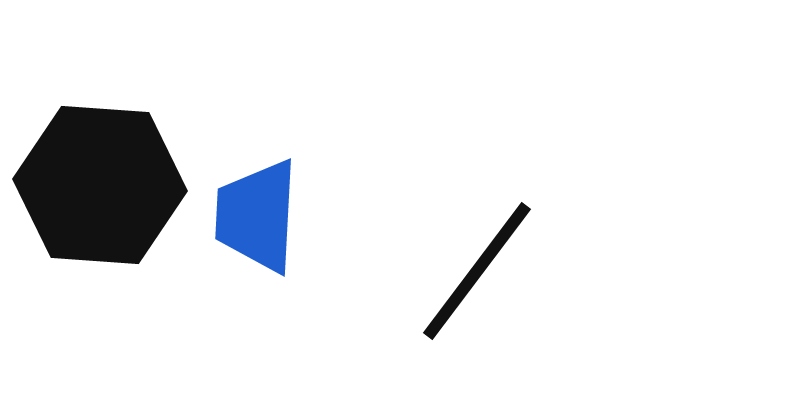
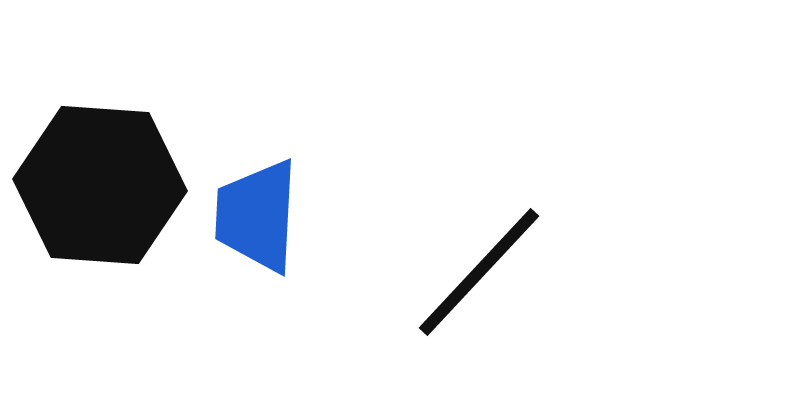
black line: moved 2 px right, 1 px down; rotated 6 degrees clockwise
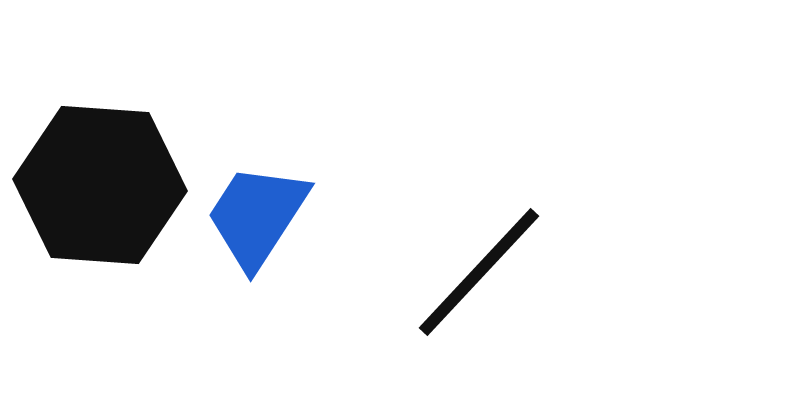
blue trapezoid: rotated 30 degrees clockwise
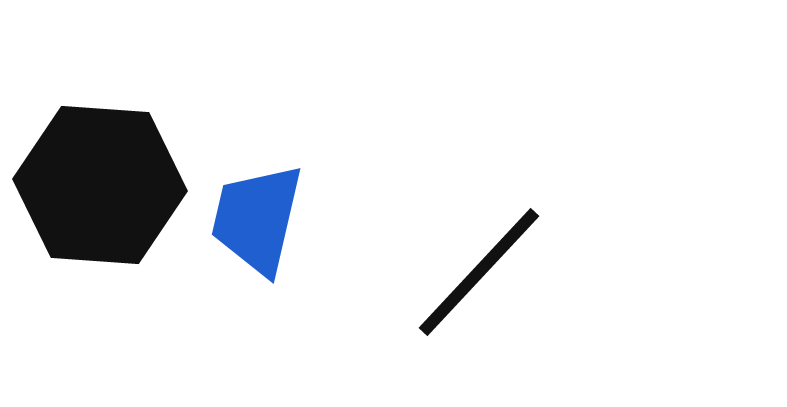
blue trapezoid: moved 3 px down; rotated 20 degrees counterclockwise
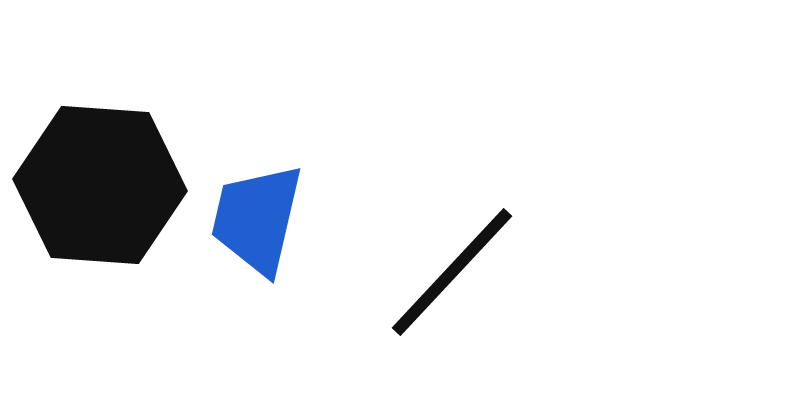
black line: moved 27 px left
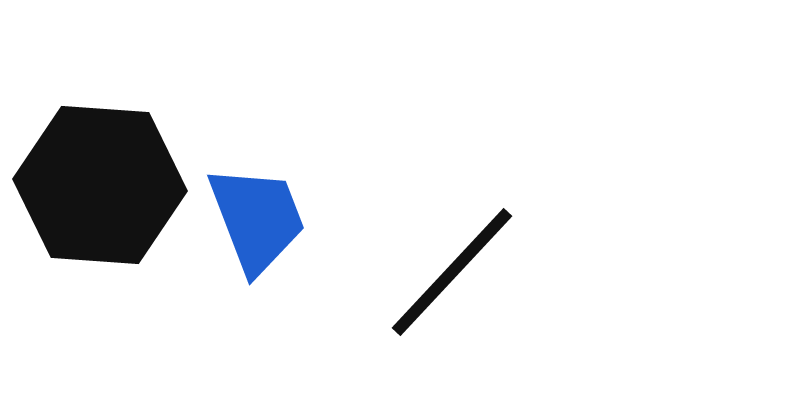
blue trapezoid: rotated 146 degrees clockwise
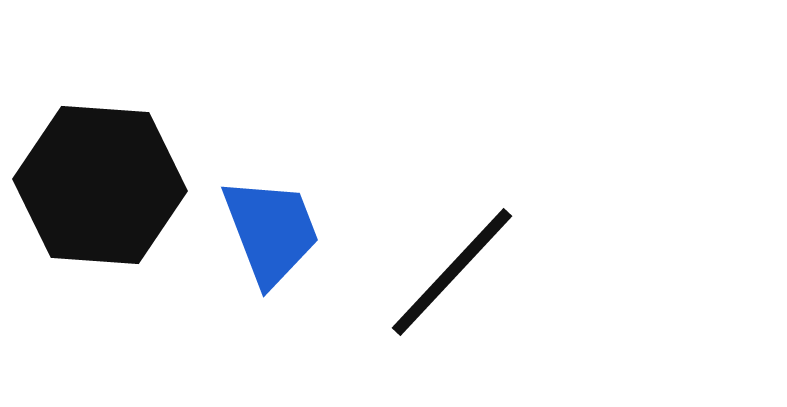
blue trapezoid: moved 14 px right, 12 px down
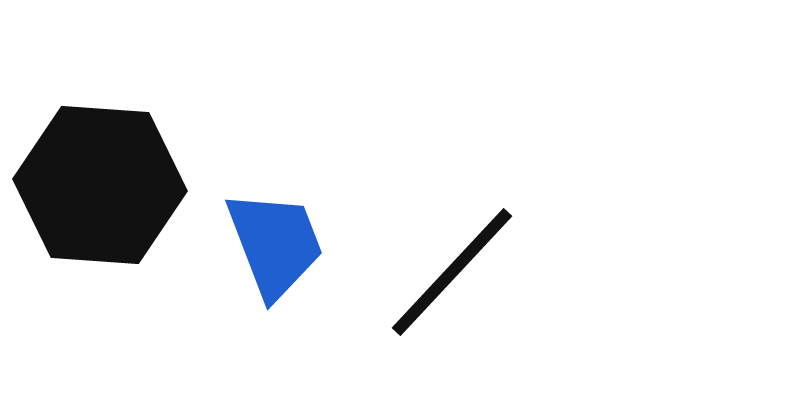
blue trapezoid: moved 4 px right, 13 px down
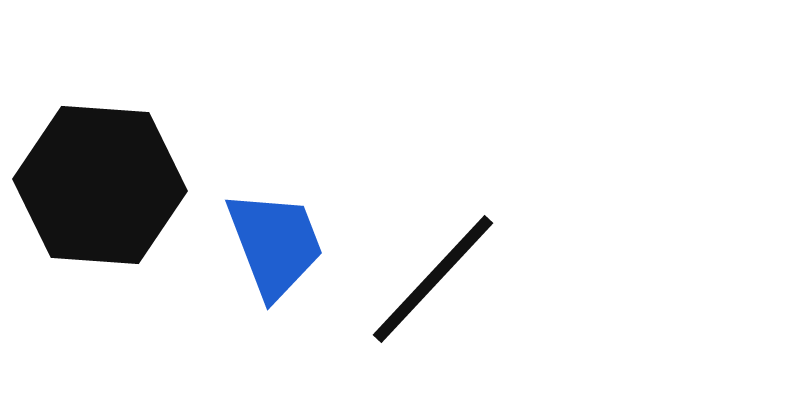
black line: moved 19 px left, 7 px down
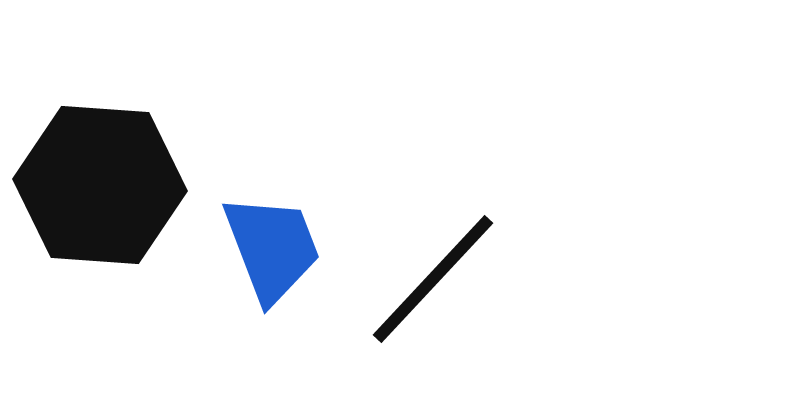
blue trapezoid: moved 3 px left, 4 px down
